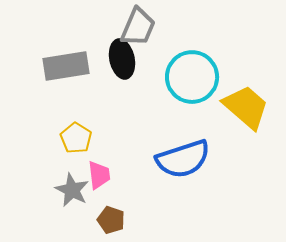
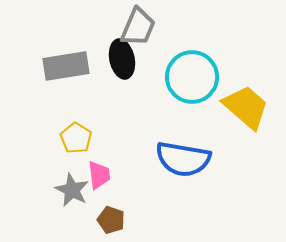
blue semicircle: rotated 28 degrees clockwise
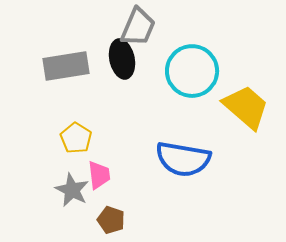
cyan circle: moved 6 px up
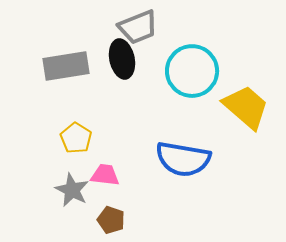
gray trapezoid: rotated 45 degrees clockwise
pink trapezoid: moved 6 px right; rotated 76 degrees counterclockwise
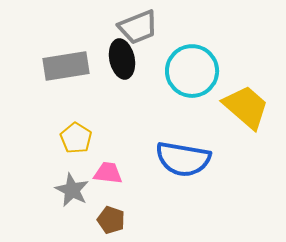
pink trapezoid: moved 3 px right, 2 px up
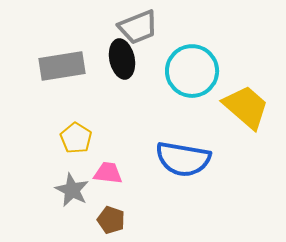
gray rectangle: moved 4 px left
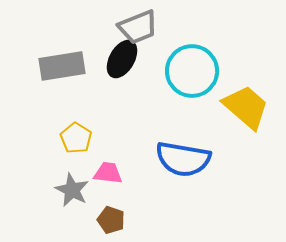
black ellipse: rotated 42 degrees clockwise
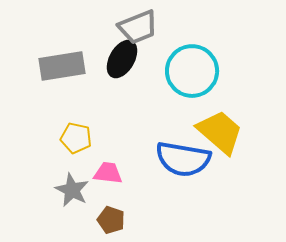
yellow trapezoid: moved 26 px left, 25 px down
yellow pentagon: rotated 20 degrees counterclockwise
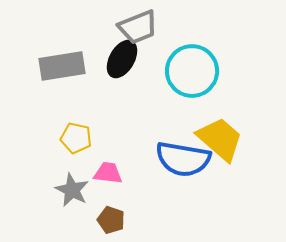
yellow trapezoid: moved 7 px down
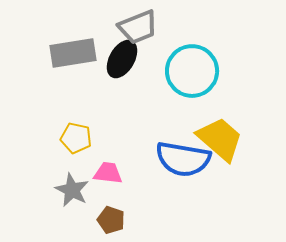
gray rectangle: moved 11 px right, 13 px up
